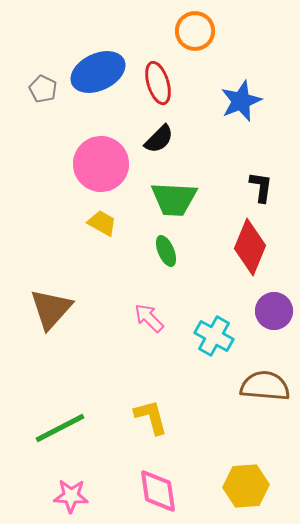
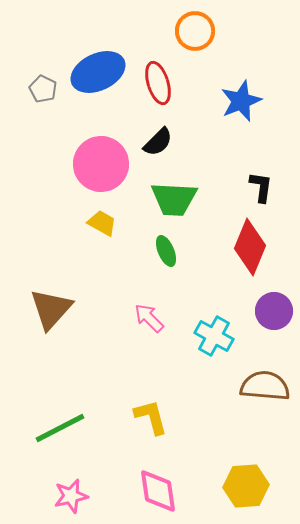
black semicircle: moved 1 px left, 3 px down
pink star: rotated 16 degrees counterclockwise
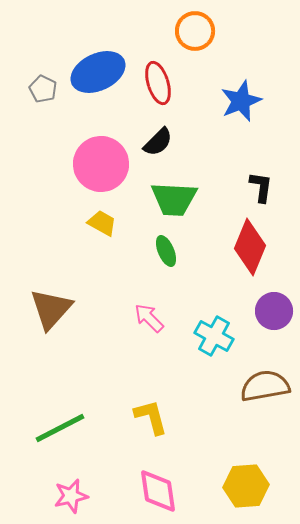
brown semicircle: rotated 15 degrees counterclockwise
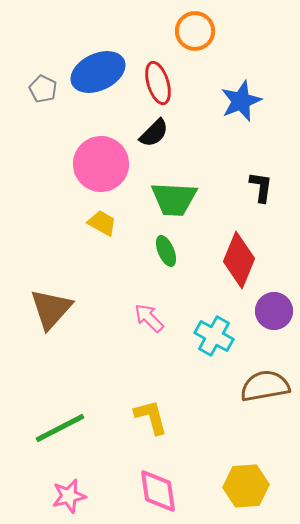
black semicircle: moved 4 px left, 9 px up
red diamond: moved 11 px left, 13 px down
pink star: moved 2 px left
